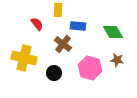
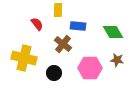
pink hexagon: rotated 15 degrees counterclockwise
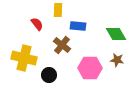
green diamond: moved 3 px right, 2 px down
brown cross: moved 1 px left, 1 px down
black circle: moved 5 px left, 2 px down
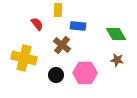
pink hexagon: moved 5 px left, 5 px down
black circle: moved 7 px right
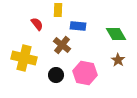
brown star: moved 1 px right; rotated 24 degrees clockwise
pink hexagon: rotated 10 degrees clockwise
